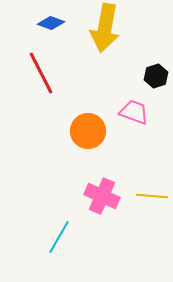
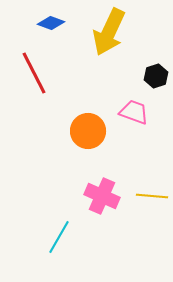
yellow arrow: moved 4 px right, 4 px down; rotated 15 degrees clockwise
red line: moved 7 px left
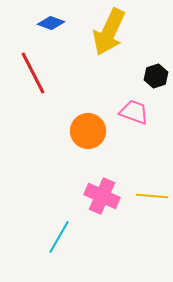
red line: moved 1 px left
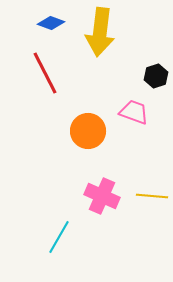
yellow arrow: moved 9 px left; rotated 18 degrees counterclockwise
red line: moved 12 px right
